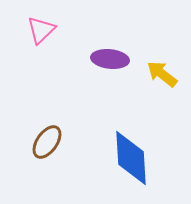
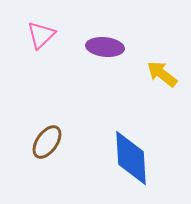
pink triangle: moved 5 px down
purple ellipse: moved 5 px left, 12 px up
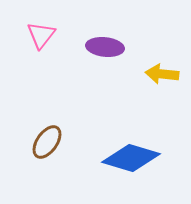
pink triangle: rotated 8 degrees counterclockwise
yellow arrow: rotated 32 degrees counterclockwise
blue diamond: rotated 70 degrees counterclockwise
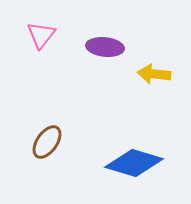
yellow arrow: moved 8 px left
blue diamond: moved 3 px right, 5 px down
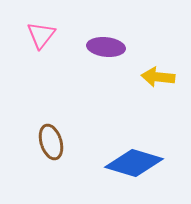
purple ellipse: moved 1 px right
yellow arrow: moved 4 px right, 3 px down
brown ellipse: moved 4 px right; rotated 52 degrees counterclockwise
